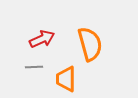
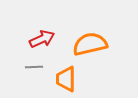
orange semicircle: rotated 88 degrees counterclockwise
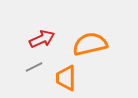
gray line: rotated 24 degrees counterclockwise
orange trapezoid: moved 1 px up
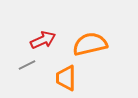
red arrow: moved 1 px right, 1 px down
gray line: moved 7 px left, 2 px up
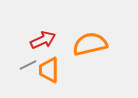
gray line: moved 1 px right
orange trapezoid: moved 17 px left, 8 px up
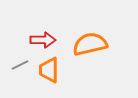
red arrow: rotated 25 degrees clockwise
gray line: moved 8 px left
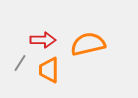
orange semicircle: moved 2 px left
gray line: moved 2 px up; rotated 30 degrees counterclockwise
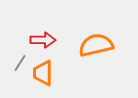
orange semicircle: moved 8 px right, 1 px down
orange trapezoid: moved 6 px left, 3 px down
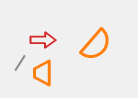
orange semicircle: rotated 144 degrees clockwise
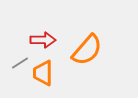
orange semicircle: moved 9 px left, 5 px down
gray line: rotated 24 degrees clockwise
